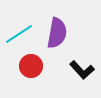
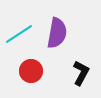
red circle: moved 5 px down
black L-shape: moved 1 px left, 3 px down; rotated 110 degrees counterclockwise
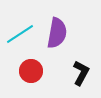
cyan line: moved 1 px right
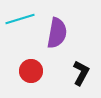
cyan line: moved 15 px up; rotated 16 degrees clockwise
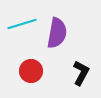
cyan line: moved 2 px right, 5 px down
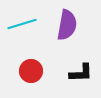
purple semicircle: moved 10 px right, 8 px up
black L-shape: rotated 60 degrees clockwise
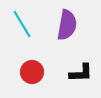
cyan line: rotated 76 degrees clockwise
red circle: moved 1 px right, 1 px down
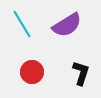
purple semicircle: rotated 48 degrees clockwise
black L-shape: rotated 70 degrees counterclockwise
